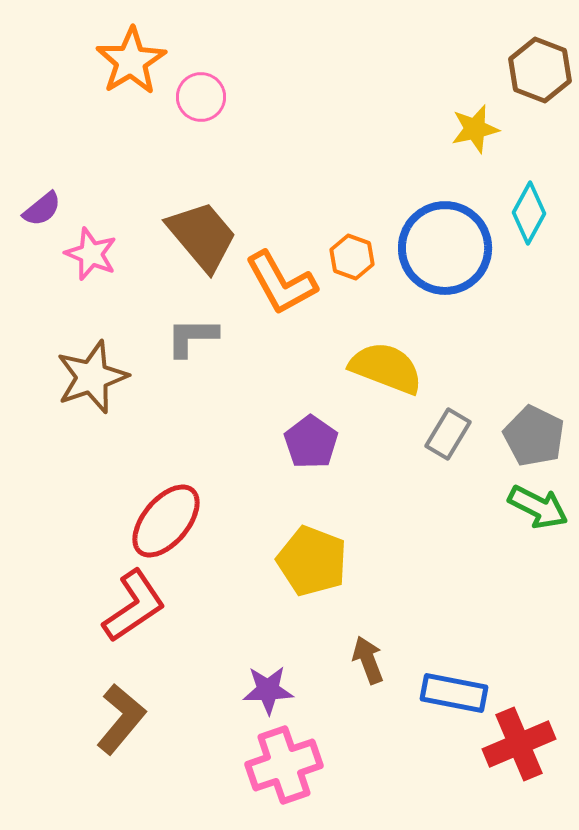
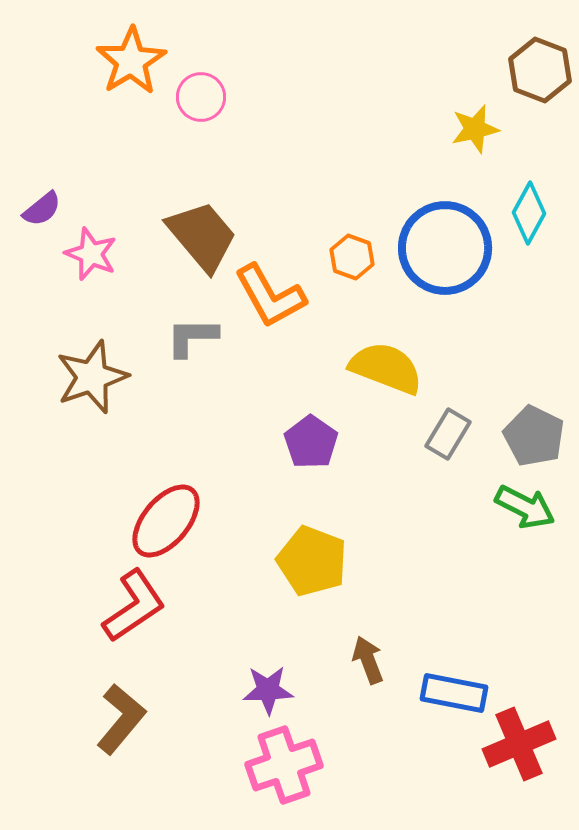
orange L-shape: moved 11 px left, 13 px down
green arrow: moved 13 px left
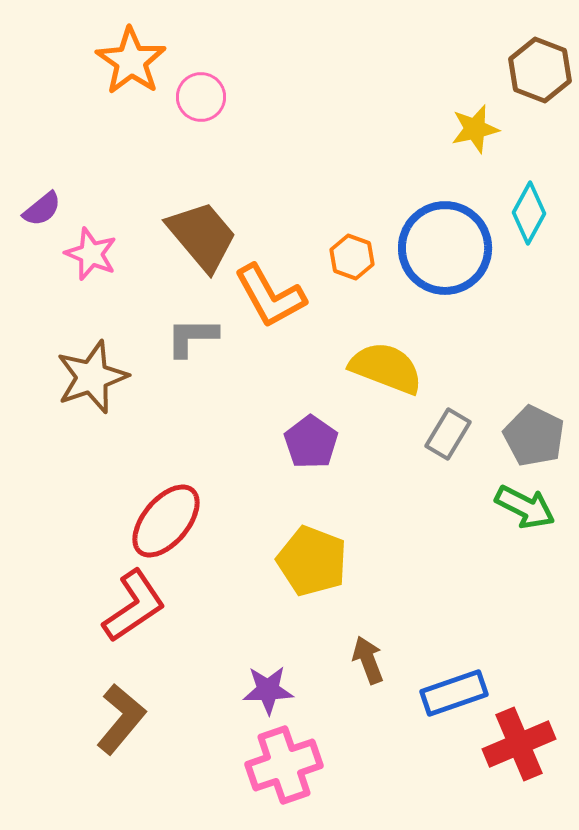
orange star: rotated 6 degrees counterclockwise
blue rectangle: rotated 30 degrees counterclockwise
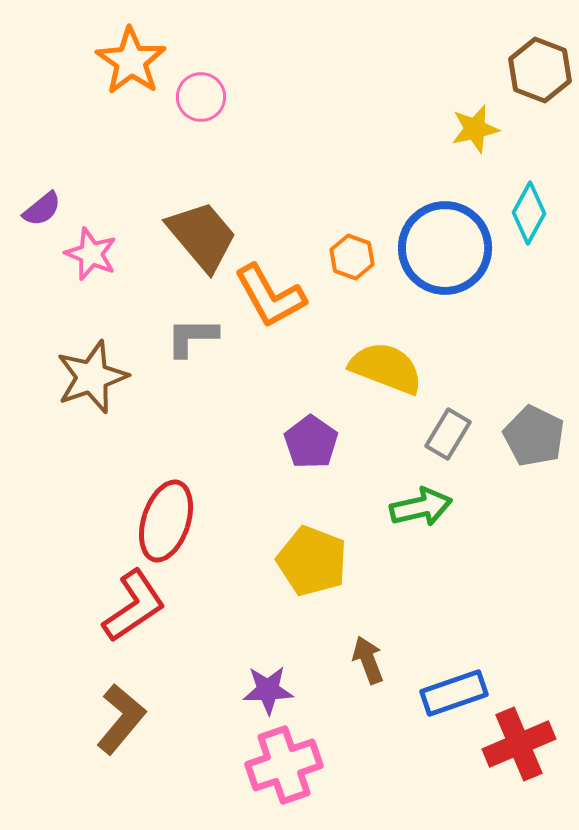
green arrow: moved 104 px left; rotated 40 degrees counterclockwise
red ellipse: rotated 22 degrees counterclockwise
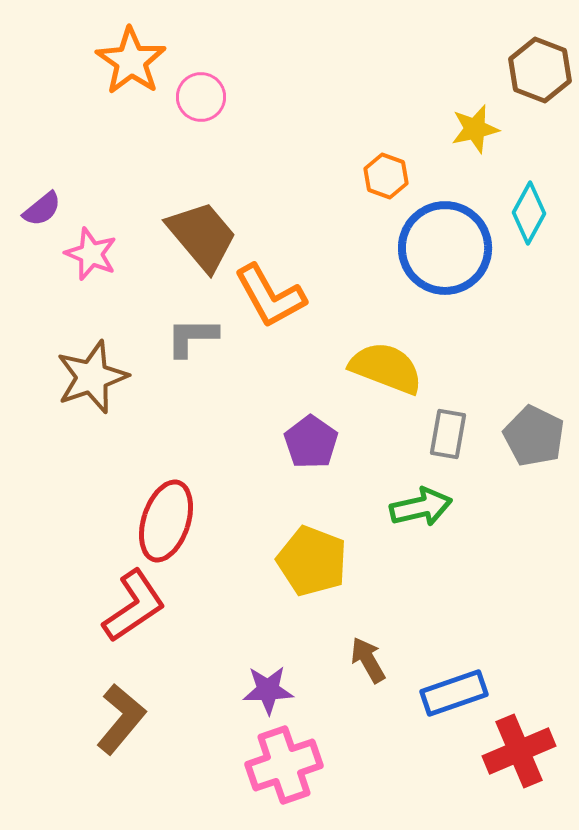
orange hexagon: moved 34 px right, 81 px up
gray rectangle: rotated 21 degrees counterclockwise
brown arrow: rotated 9 degrees counterclockwise
red cross: moved 7 px down
